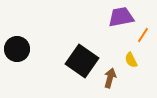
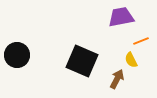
orange line: moved 2 px left, 6 px down; rotated 35 degrees clockwise
black circle: moved 6 px down
black square: rotated 12 degrees counterclockwise
brown arrow: moved 7 px right, 1 px down; rotated 12 degrees clockwise
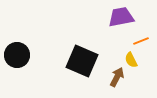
brown arrow: moved 2 px up
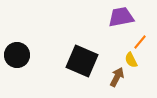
orange line: moved 1 px left, 1 px down; rotated 28 degrees counterclockwise
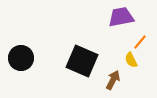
black circle: moved 4 px right, 3 px down
brown arrow: moved 4 px left, 3 px down
